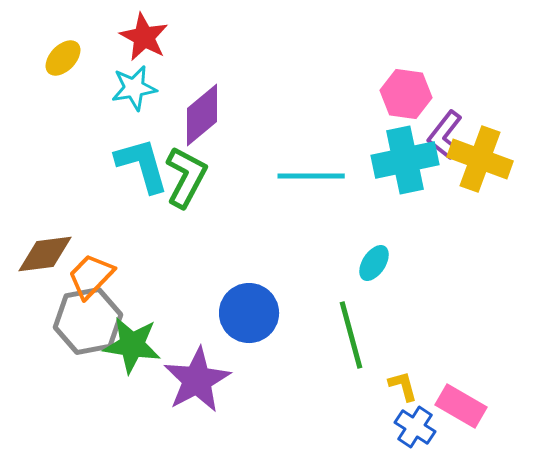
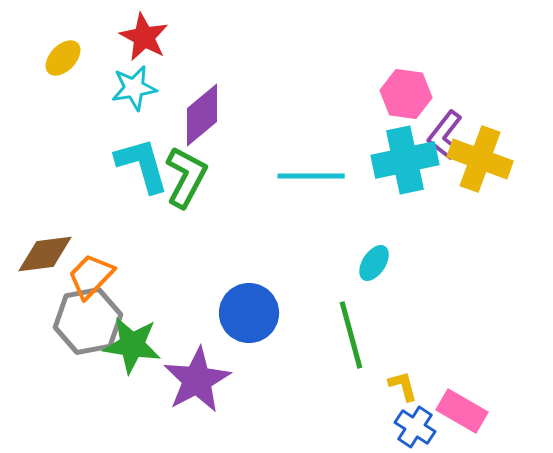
pink rectangle: moved 1 px right, 5 px down
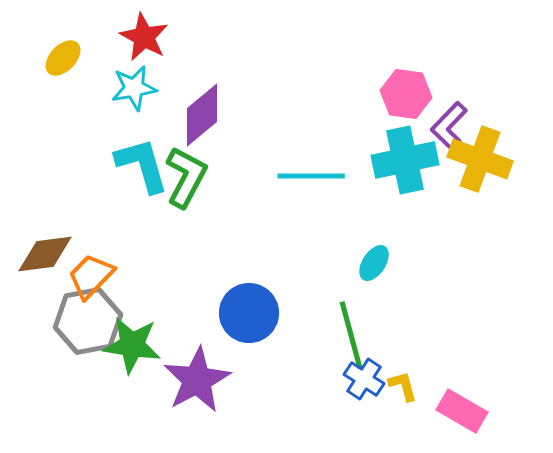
purple L-shape: moved 4 px right, 9 px up; rotated 6 degrees clockwise
blue cross: moved 51 px left, 48 px up
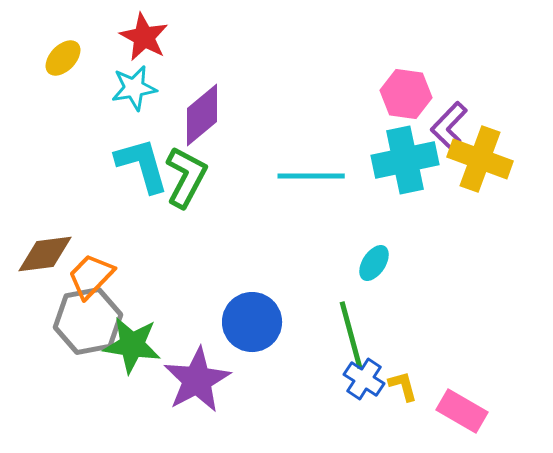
blue circle: moved 3 px right, 9 px down
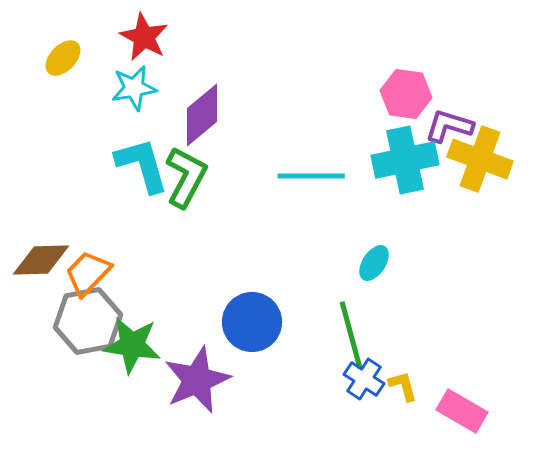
purple L-shape: rotated 63 degrees clockwise
brown diamond: moved 4 px left, 6 px down; rotated 6 degrees clockwise
orange trapezoid: moved 3 px left, 3 px up
purple star: rotated 6 degrees clockwise
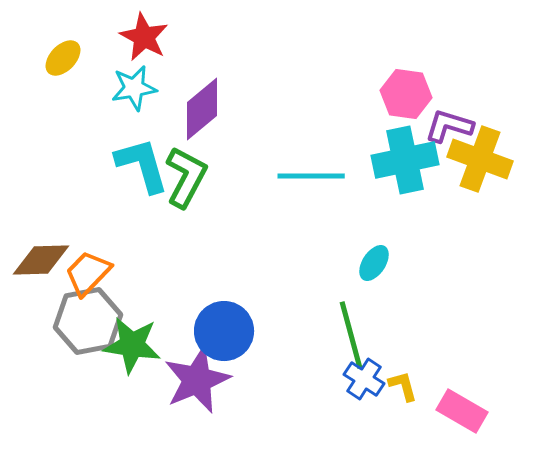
purple diamond: moved 6 px up
blue circle: moved 28 px left, 9 px down
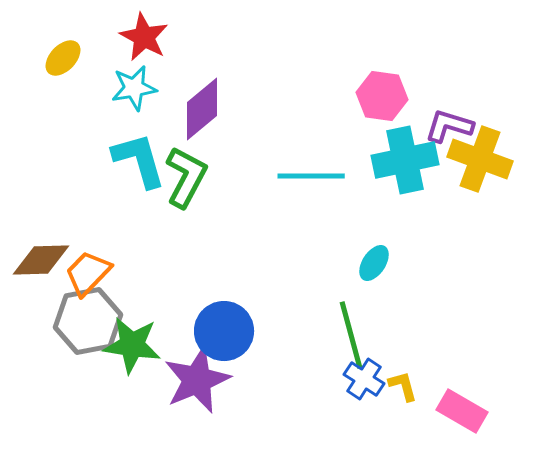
pink hexagon: moved 24 px left, 2 px down
cyan L-shape: moved 3 px left, 5 px up
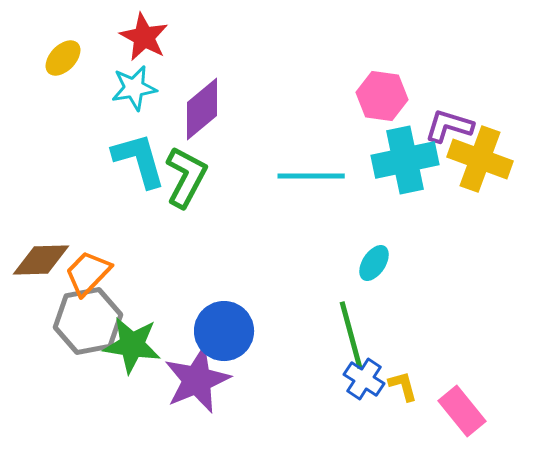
pink rectangle: rotated 21 degrees clockwise
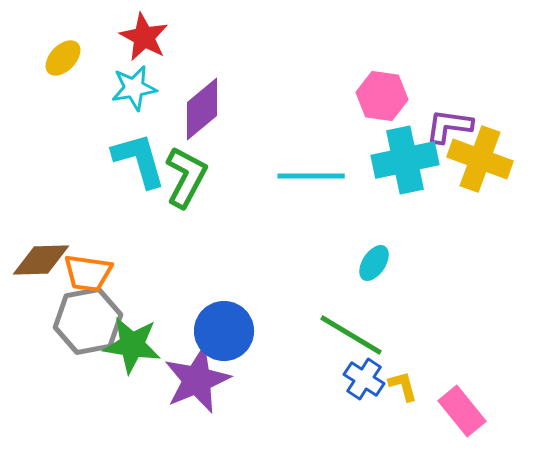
purple L-shape: rotated 9 degrees counterclockwise
orange trapezoid: rotated 126 degrees counterclockwise
green line: rotated 44 degrees counterclockwise
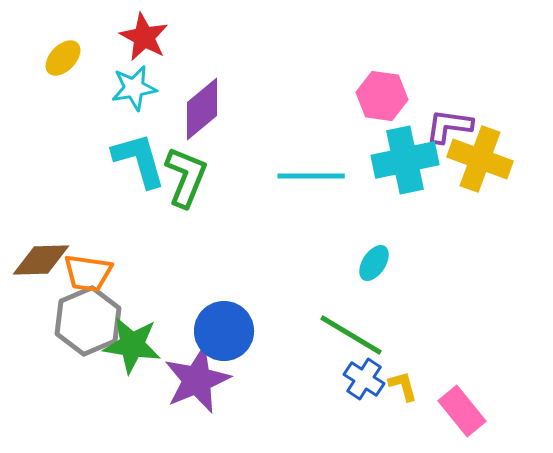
green L-shape: rotated 6 degrees counterclockwise
gray hexagon: rotated 12 degrees counterclockwise
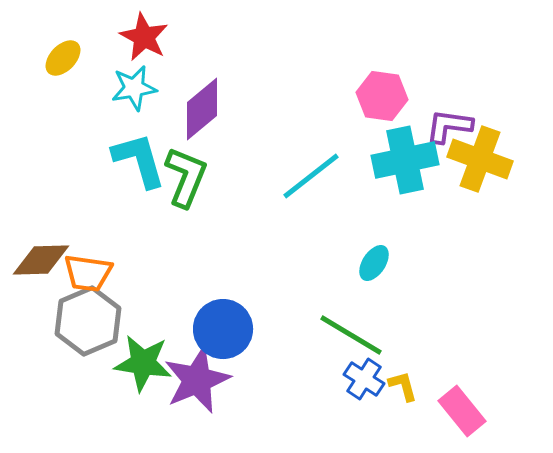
cyan line: rotated 38 degrees counterclockwise
blue circle: moved 1 px left, 2 px up
green star: moved 11 px right, 18 px down
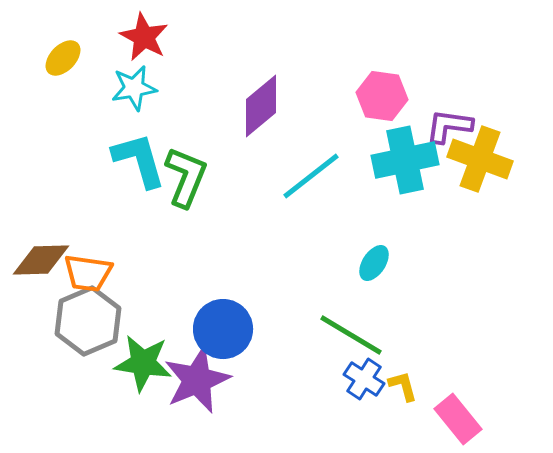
purple diamond: moved 59 px right, 3 px up
pink rectangle: moved 4 px left, 8 px down
